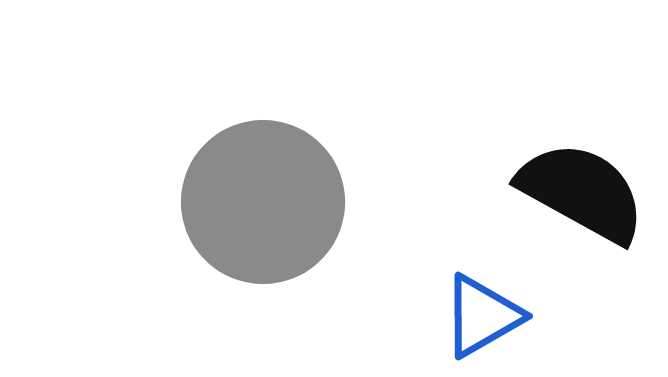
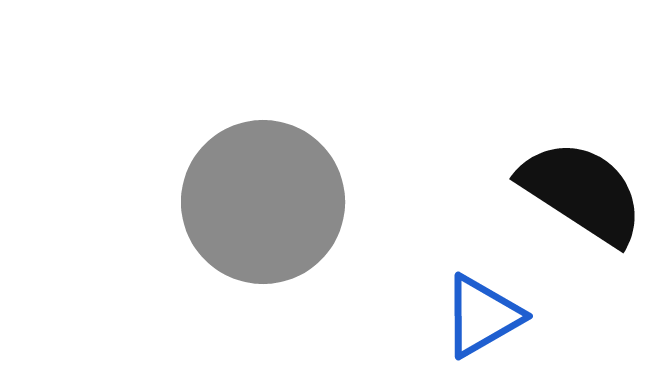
black semicircle: rotated 4 degrees clockwise
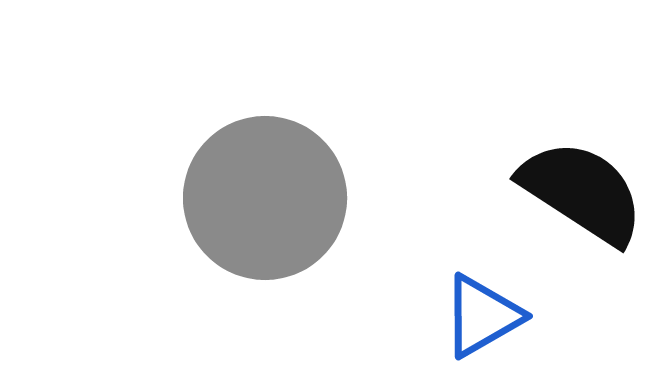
gray circle: moved 2 px right, 4 px up
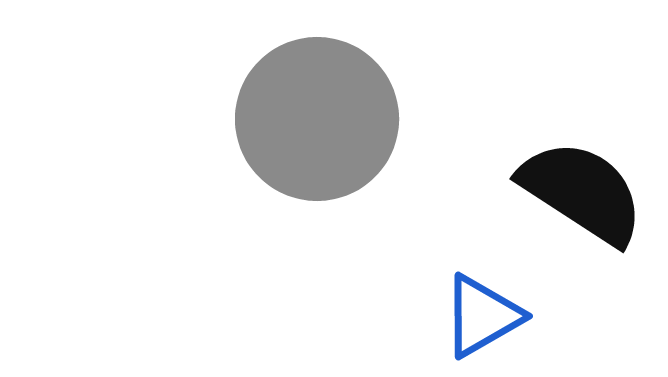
gray circle: moved 52 px right, 79 px up
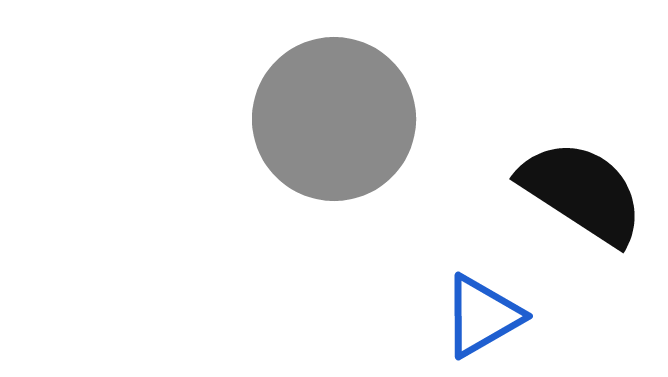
gray circle: moved 17 px right
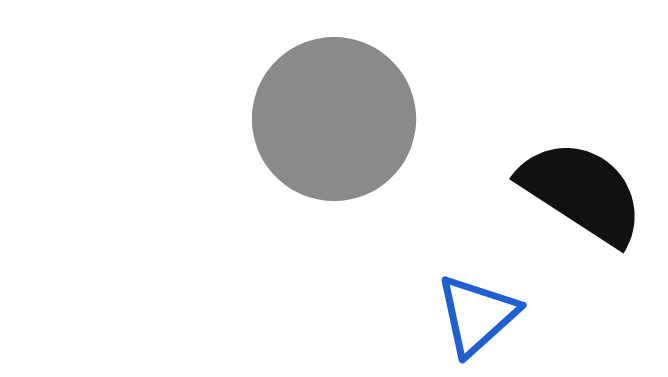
blue triangle: moved 5 px left, 1 px up; rotated 12 degrees counterclockwise
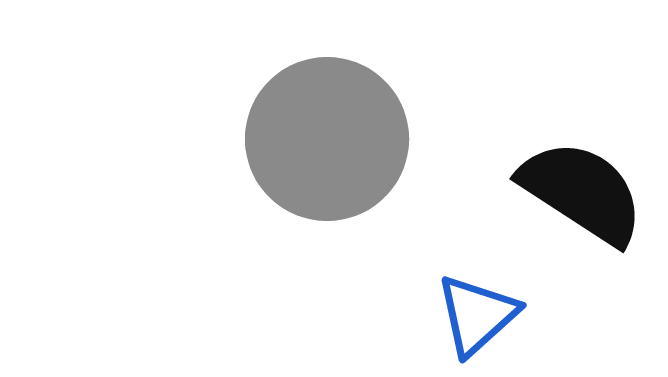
gray circle: moved 7 px left, 20 px down
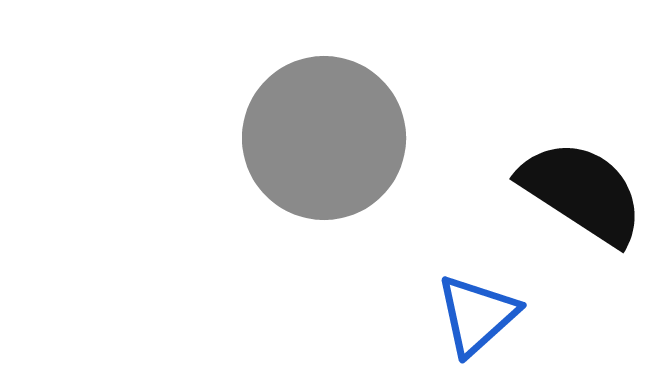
gray circle: moved 3 px left, 1 px up
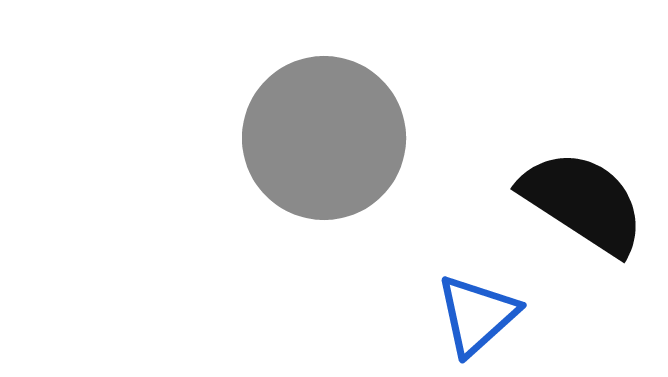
black semicircle: moved 1 px right, 10 px down
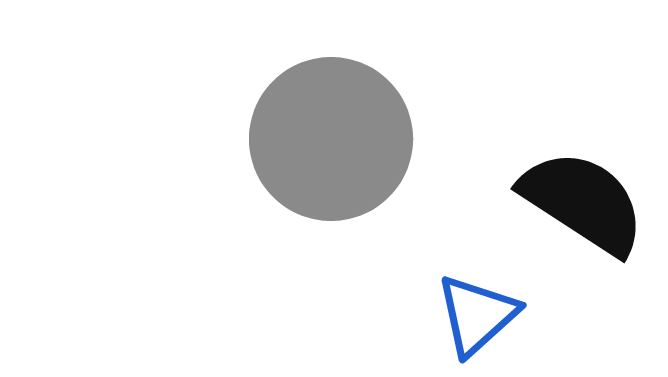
gray circle: moved 7 px right, 1 px down
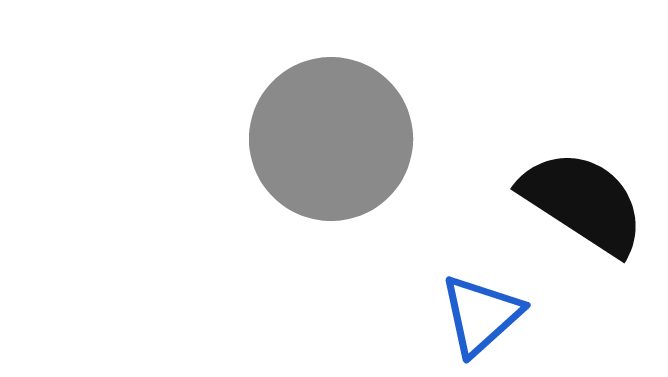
blue triangle: moved 4 px right
